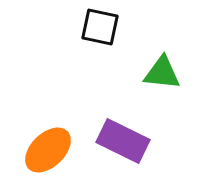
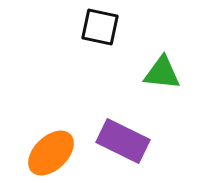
orange ellipse: moved 3 px right, 3 px down
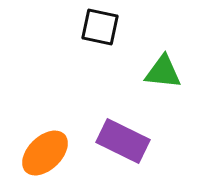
green triangle: moved 1 px right, 1 px up
orange ellipse: moved 6 px left
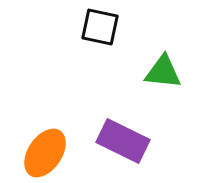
orange ellipse: rotated 12 degrees counterclockwise
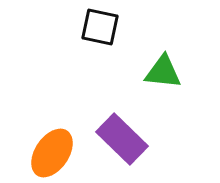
purple rectangle: moved 1 px left, 2 px up; rotated 18 degrees clockwise
orange ellipse: moved 7 px right
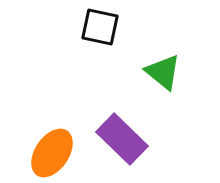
green triangle: rotated 33 degrees clockwise
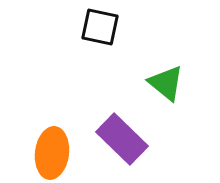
green triangle: moved 3 px right, 11 px down
orange ellipse: rotated 27 degrees counterclockwise
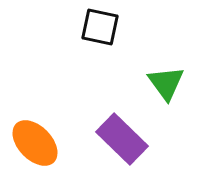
green triangle: rotated 15 degrees clockwise
orange ellipse: moved 17 px left, 10 px up; rotated 51 degrees counterclockwise
